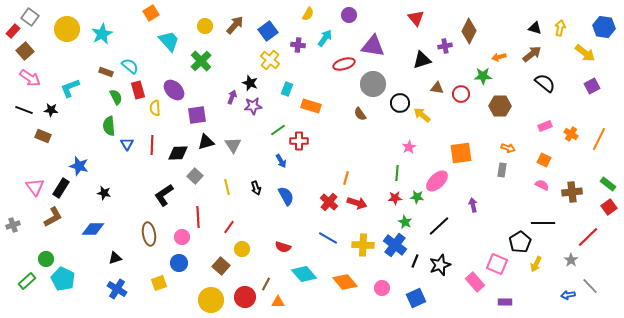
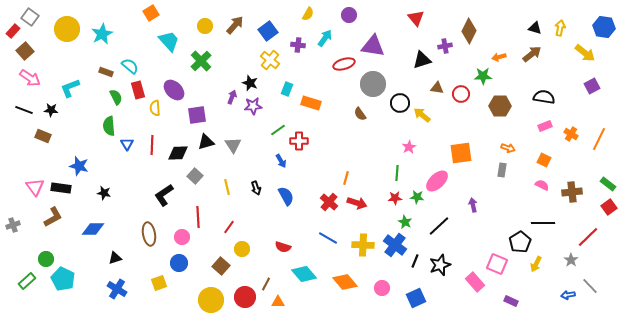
black semicircle at (545, 83): moved 1 px left, 14 px down; rotated 30 degrees counterclockwise
orange rectangle at (311, 106): moved 3 px up
black rectangle at (61, 188): rotated 66 degrees clockwise
purple rectangle at (505, 302): moved 6 px right, 1 px up; rotated 24 degrees clockwise
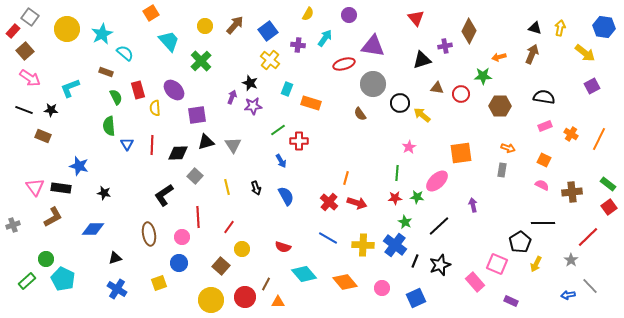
brown arrow at (532, 54): rotated 30 degrees counterclockwise
cyan semicircle at (130, 66): moved 5 px left, 13 px up
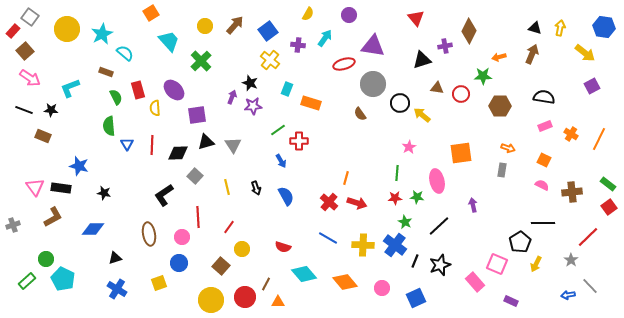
pink ellipse at (437, 181): rotated 60 degrees counterclockwise
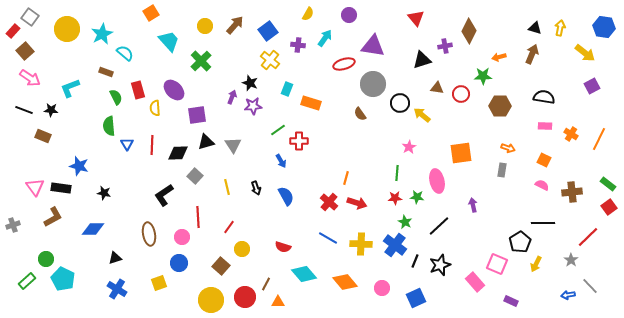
pink rectangle at (545, 126): rotated 24 degrees clockwise
yellow cross at (363, 245): moved 2 px left, 1 px up
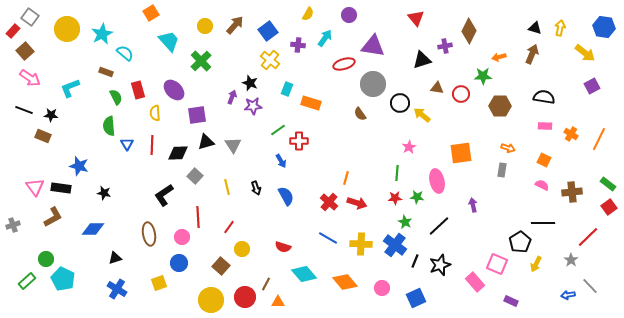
yellow semicircle at (155, 108): moved 5 px down
black star at (51, 110): moved 5 px down
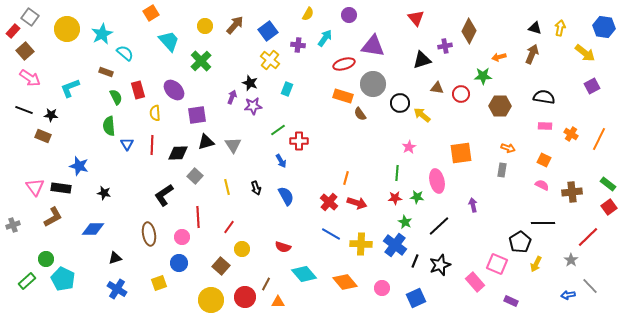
orange rectangle at (311, 103): moved 32 px right, 7 px up
blue line at (328, 238): moved 3 px right, 4 px up
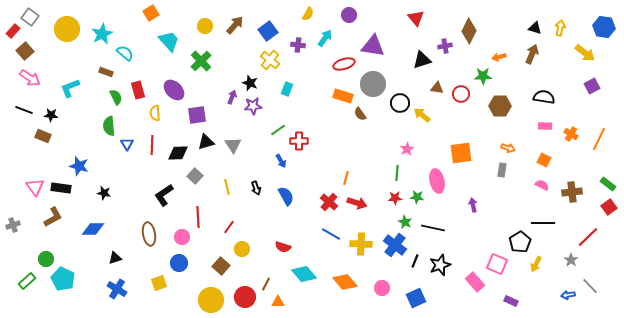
pink star at (409, 147): moved 2 px left, 2 px down
black line at (439, 226): moved 6 px left, 2 px down; rotated 55 degrees clockwise
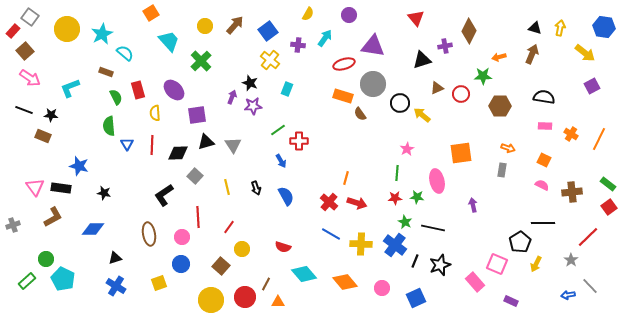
brown triangle at (437, 88): rotated 32 degrees counterclockwise
blue circle at (179, 263): moved 2 px right, 1 px down
blue cross at (117, 289): moved 1 px left, 3 px up
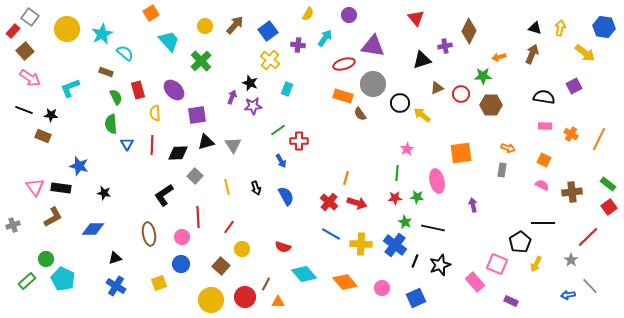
purple square at (592, 86): moved 18 px left
brown hexagon at (500, 106): moved 9 px left, 1 px up
green semicircle at (109, 126): moved 2 px right, 2 px up
